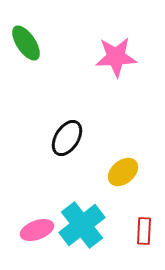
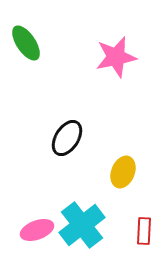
pink star: rotated 9 degrees counterclockwise
yellow ellipse: rotated 28 degrees counterclockwise
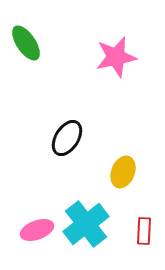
cyan cross: moved 4 px right, 1 px up
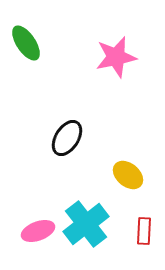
yellow ellipse: moved 5 px right, 3 px down; rotated 72 degrees counterclockwise
pink ellipse: moved 1 px right, 1 px down
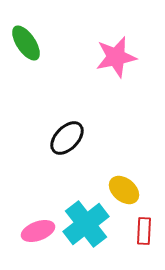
black ellipse: rotated 12 degrees clockwise
yellow ellipse: moved 4 px left, 15 px down
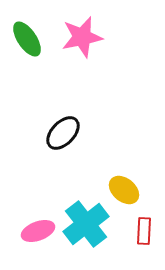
green ellipse: moved 1 px right, 4 px up
pink star: moved 34 px left, 20 px up
black ellipse: moved 4 px left, 5 px up
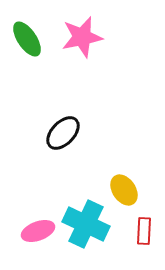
yellow ellipse: rotated 16 degrees clockwise
cyan cross: rotated 27 degrees counterclockwise
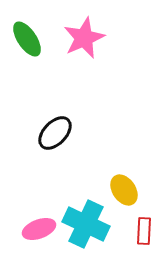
pink star: moved 2 px right, 1 px down; rotated 12 degrees counterclockwise
black ellipse: moved 8 px left
pink ellipse: moved 1 px right, 2 px up
